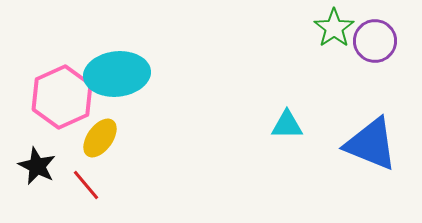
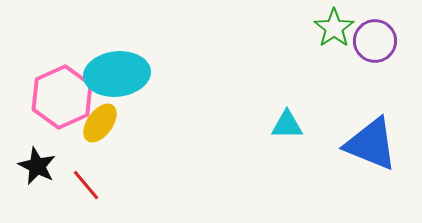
yellow ellipse: moved 15 px up
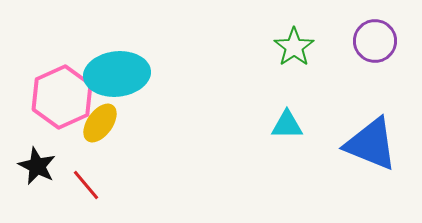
green star: moved 40 px left, 19 px down
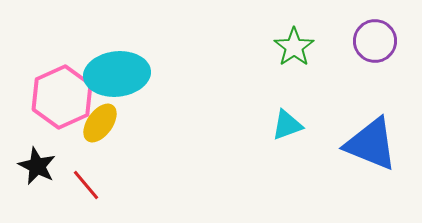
cyan triangle: rotated 20 degrees counterclockwise
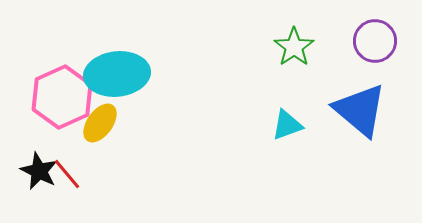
blue triangle: moved 11 px left, 34 px up; rotated 18 degrees clockwise
black star: moved 2 px right, 5 px down
red line: moved 19 px left, 11 px up
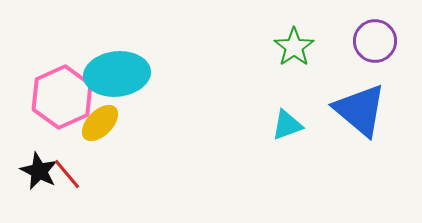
yellow ellipse: rotated 9 degrees clockwise
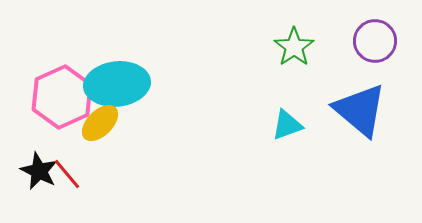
cyan ellipse: moved 10 px down
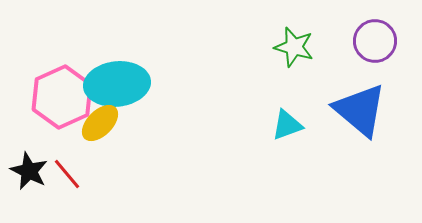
green star: rotated 21 degrees counterclockwise
black star: moved 10 px left
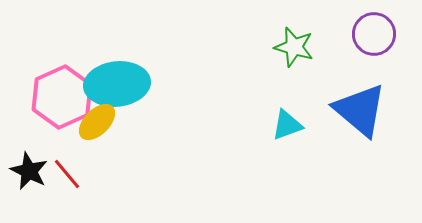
purple circle: moved 1 px left, 7 px up
yellow ellipse: moved 3 px left, 1 px up
